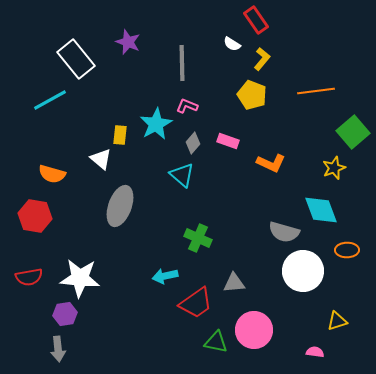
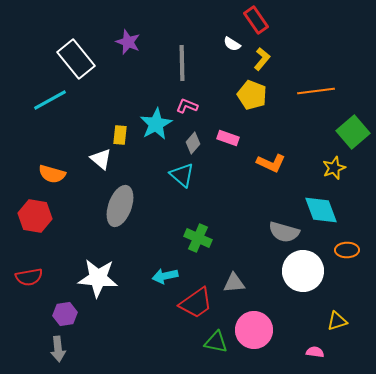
pink rectangle: moved 3 px up
white star: moved 18 px right
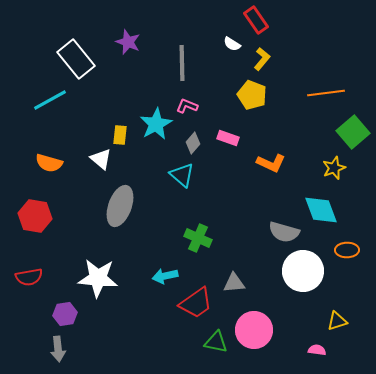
orange line: moved 10 px right, 2 px down
orange semicircle: moved 3 px left, 11 px up
pink semicircle: moved 2 px right, 2 px up
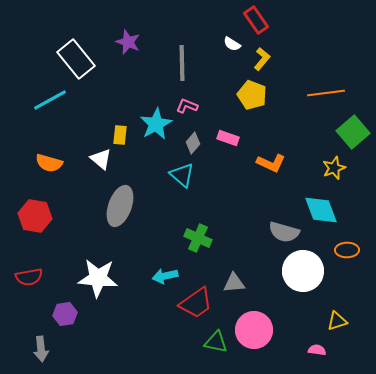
gray arrow: moved 17 px left
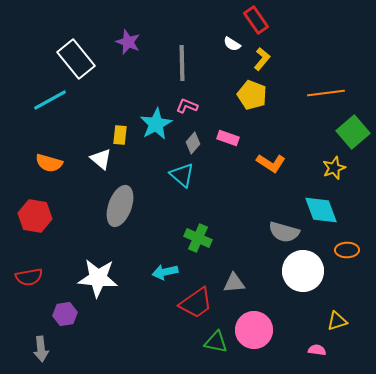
orange L-shape: rotated 8 degrees clockwise
cyan arrow: moved 4 px up
